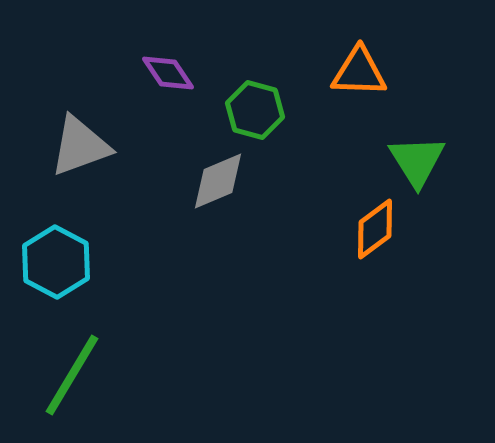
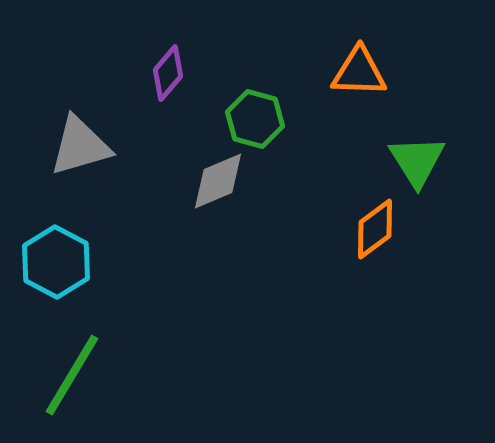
purple diamond: rotated 74 degrees clockwise
green hexagon: moved 9 px down
gray triangle: rotated 4 degrees clockwise
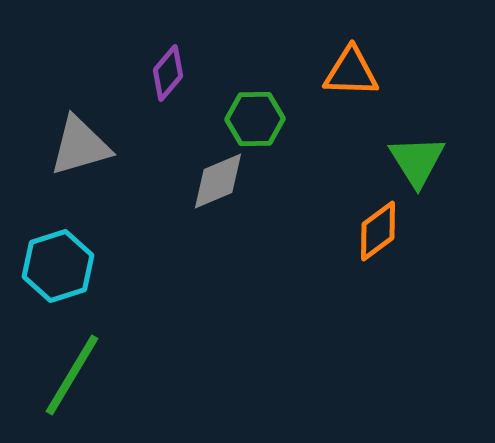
orange triangle: moved 8 px left
green hexagon: rotated 16 degrees counterclockwise
orange diamond: moved 3 px right, 2 px down
cyan hexagon: moved 2 px right, 4 px down; rotated 14 degrees clockwise
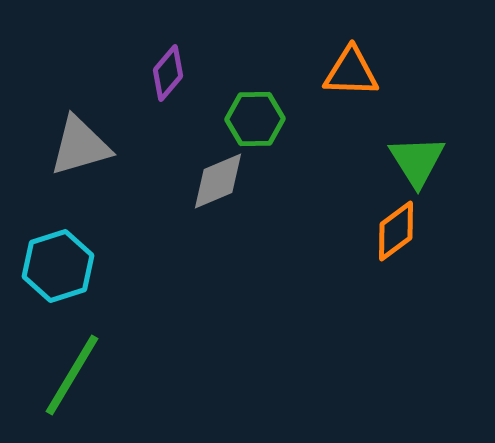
orange diamond: moved 18 px right
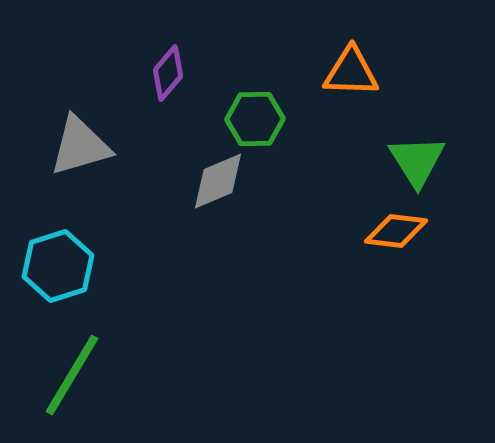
orange diamond: rotated 44 degrees clockwise
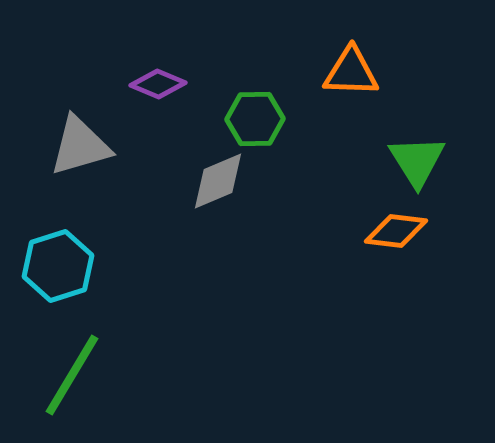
purple diamond: moved 10 px left, 11 px down; rotated 72 degrees clockwise
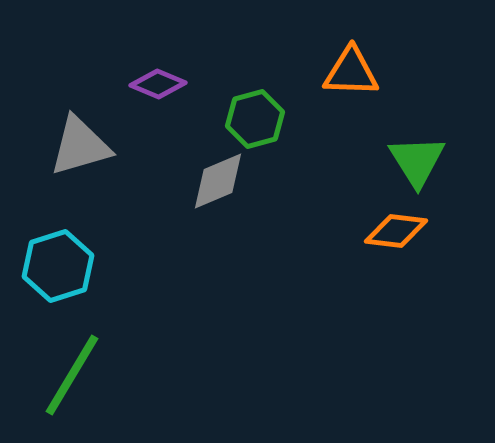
green hexagon: rotated 14 degrees counterclockwise
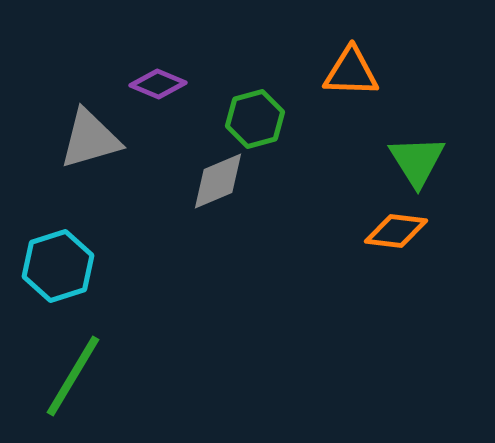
gray triangle: moved 10 px right, 7 px up
green line: moved 1 px right, 1 px down
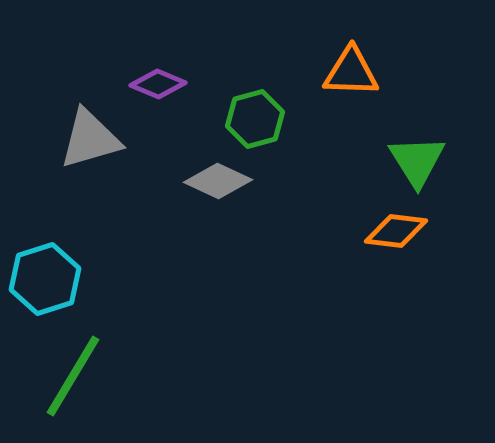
gray diamond: rotated 48 degrees clockwise
cyan hexagon: moved 13 px left, 13 px down
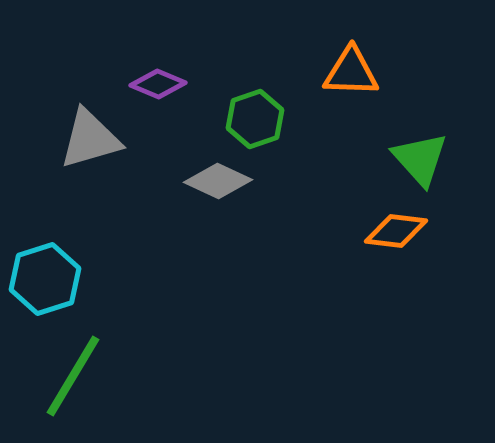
green hexagon: rotated 4 degrees counterclockwise
green triangle: moved 3 px right, 2 px up; rotated 10 degrees counterclockwise
